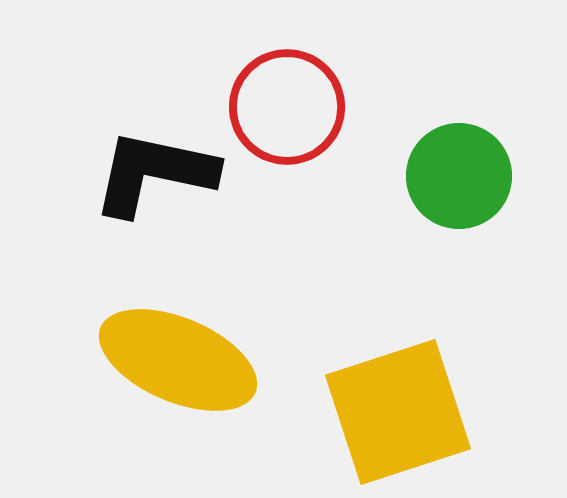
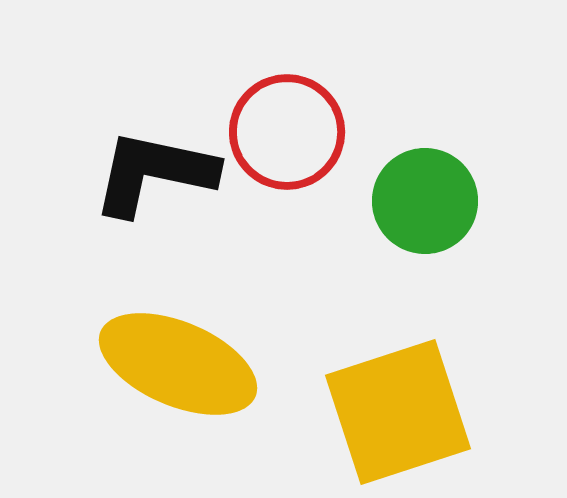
red circle: moved 25 px down
green circle: moved 34 px left, 25 px down
yellow ellipse: moved 4 px down
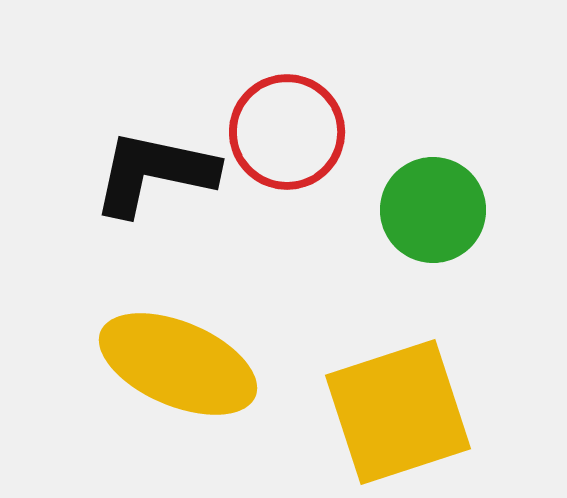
green circle: moved 8 px right, 9 px down
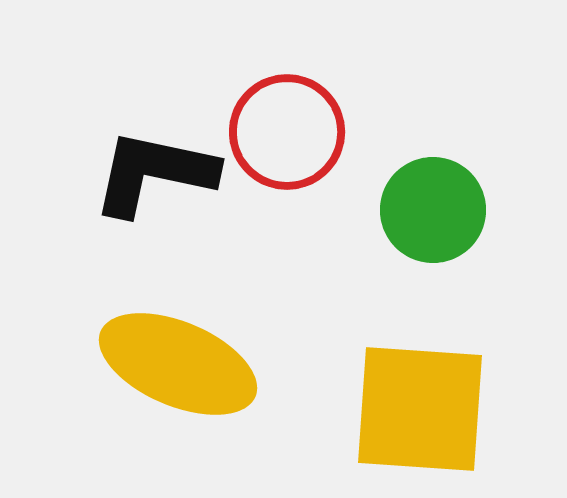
yellow square: moved 22 px right, 3 px up; rotated 22 degrees clockwise
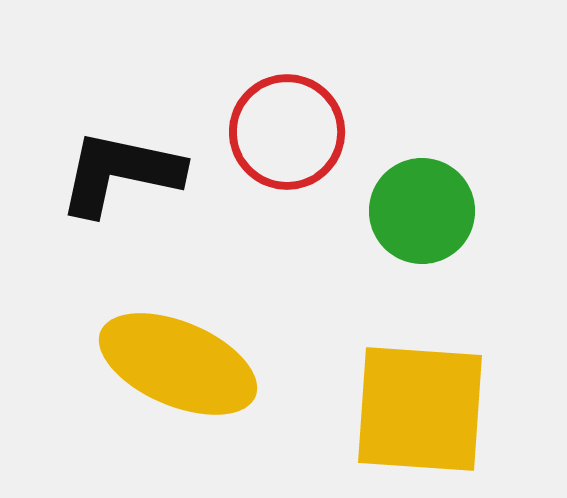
black L-shape: moved 34 px left
green circle: moved 11 px left, 1 px down
